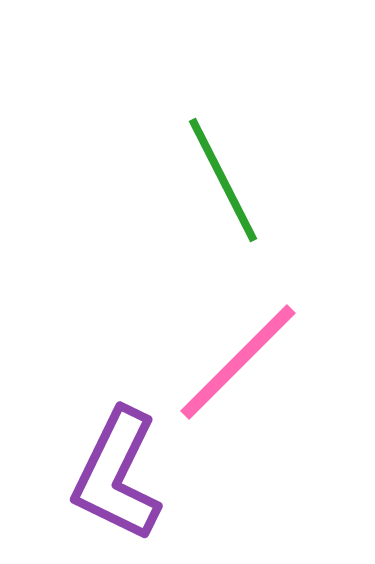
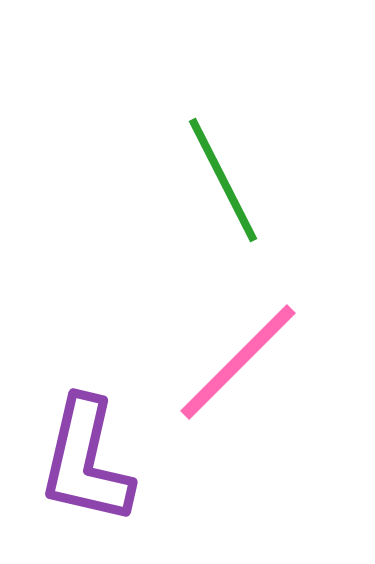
purple L-shape: moved 31 px left, 14 px up; rotated 13 degrees counterclockwise
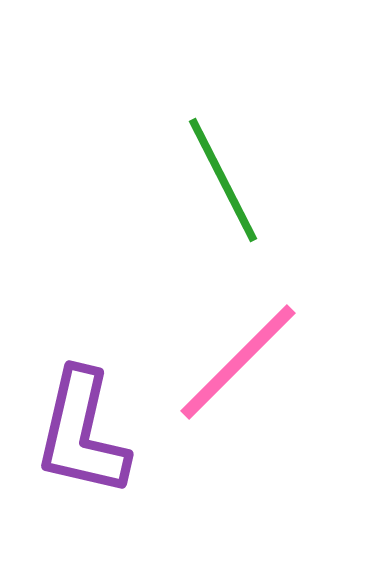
purple L-shape: moved 4 px left, 28 px up
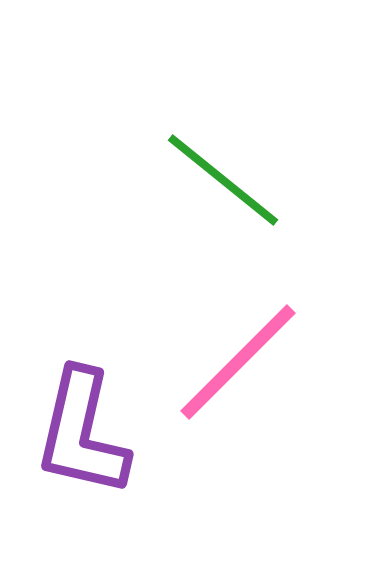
green line: rotated 24 degrees counterclockwise
